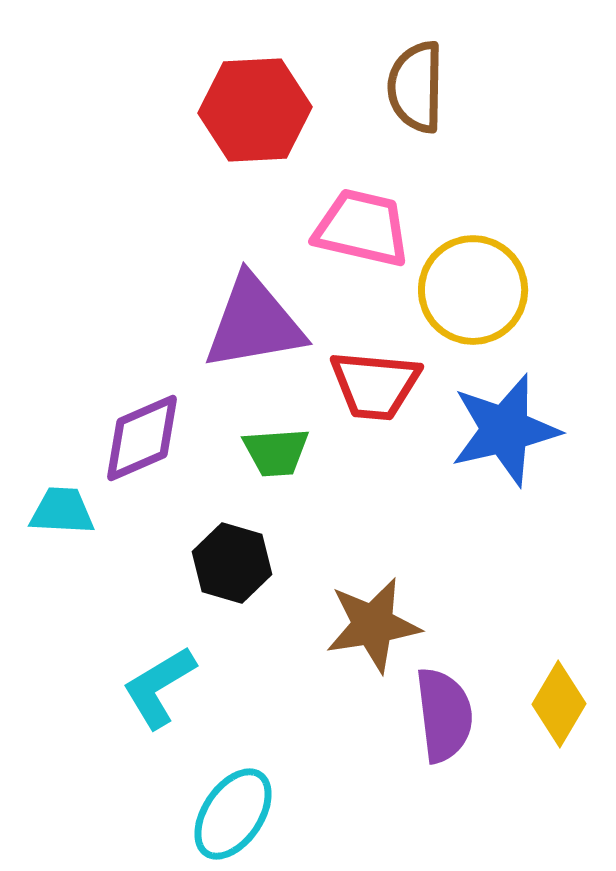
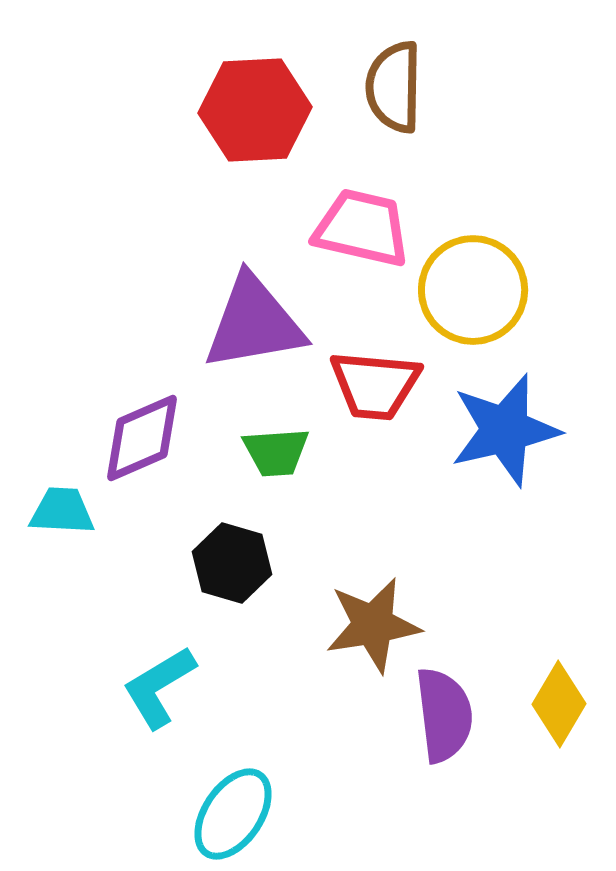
brown semicircle: moved 22 px left
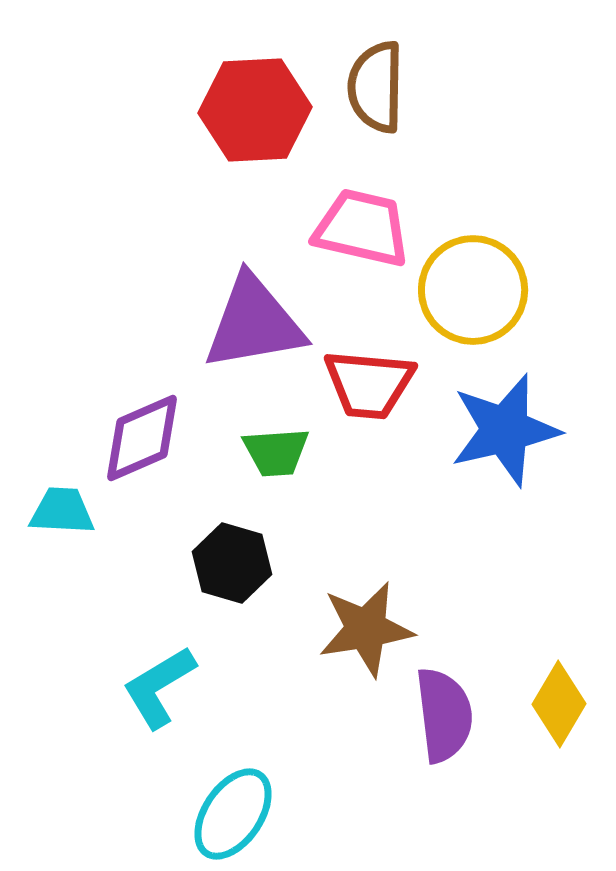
brown semicircle: moved 18 px left
red trapezoid: moved 6 px left, 1 px up
brown star: moved 7 px left, 4 px down
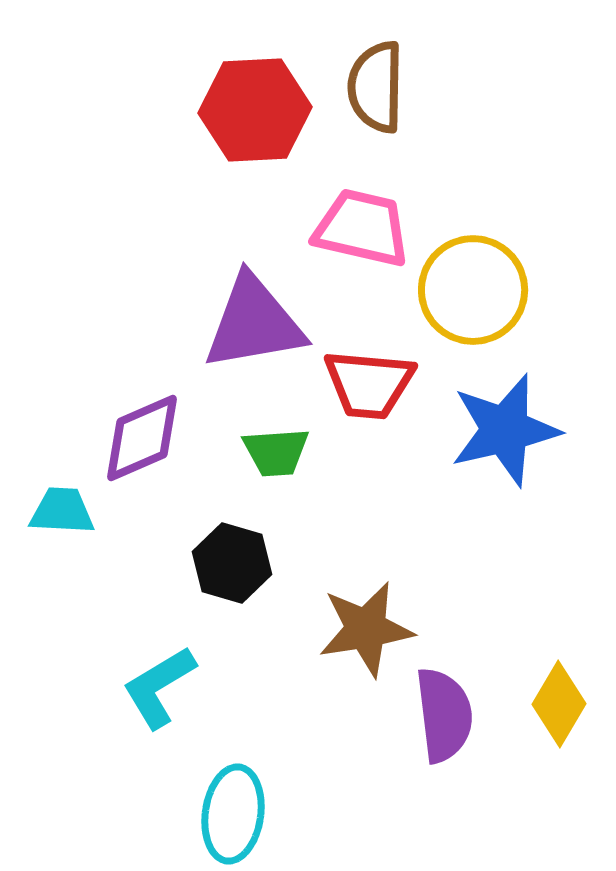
cyan ellipse: rotated 26 degrees counterclockwise
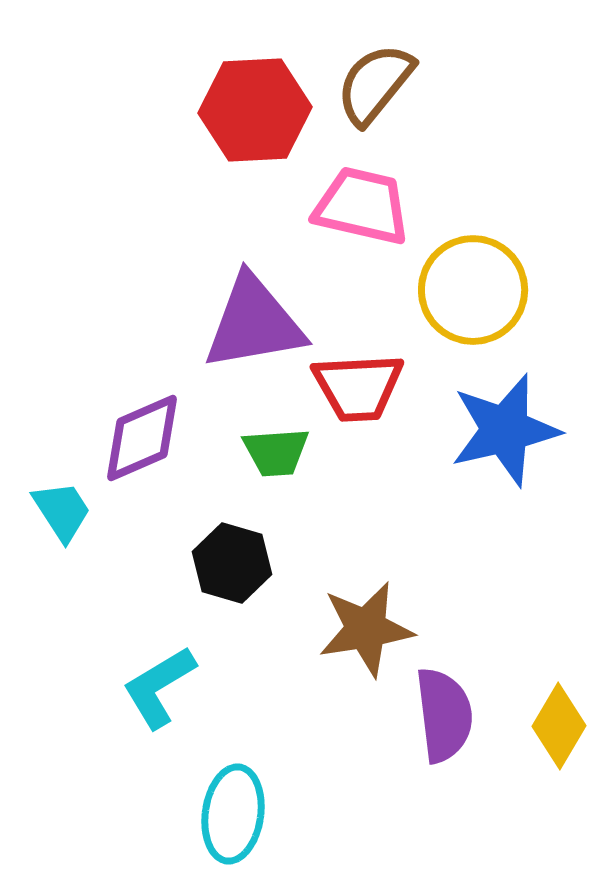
brown semicircle: moved 1 px left, 3 px up; rotated 38 degrees clockwise
pink trapezoid: moved 22 px up
red trapezoid: moved 11 px left, 3 px down; rotated 8 degrees counterclockwise
cyan trapezoid: rotated 54 degrees clockwise
yellow diamond: moved 22 px down
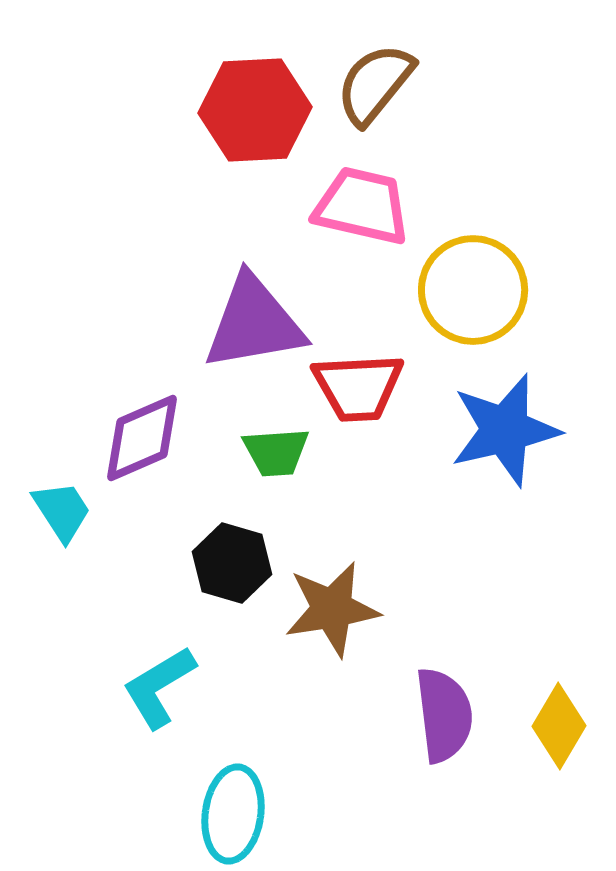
brown star: moved 34 px left, 20 px up
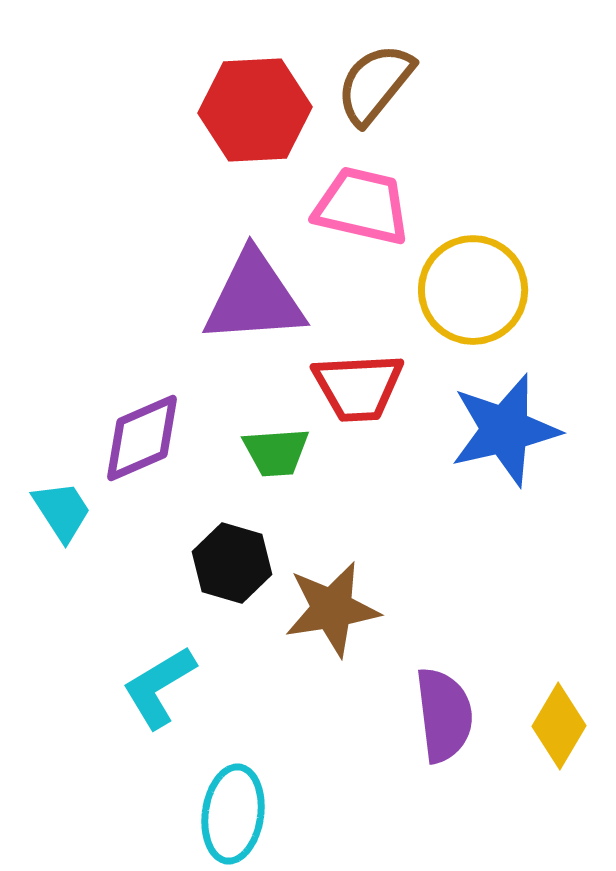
purple triangle: moved 25 px up; rotated 6 degrees clockwise
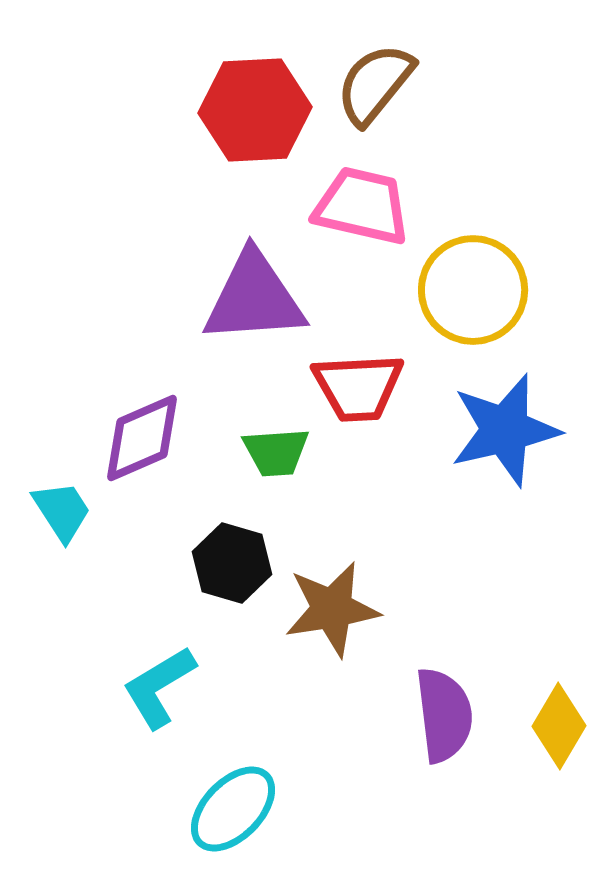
cyan ellipse: moved 5 px up; rotated 36 degrees clockwise
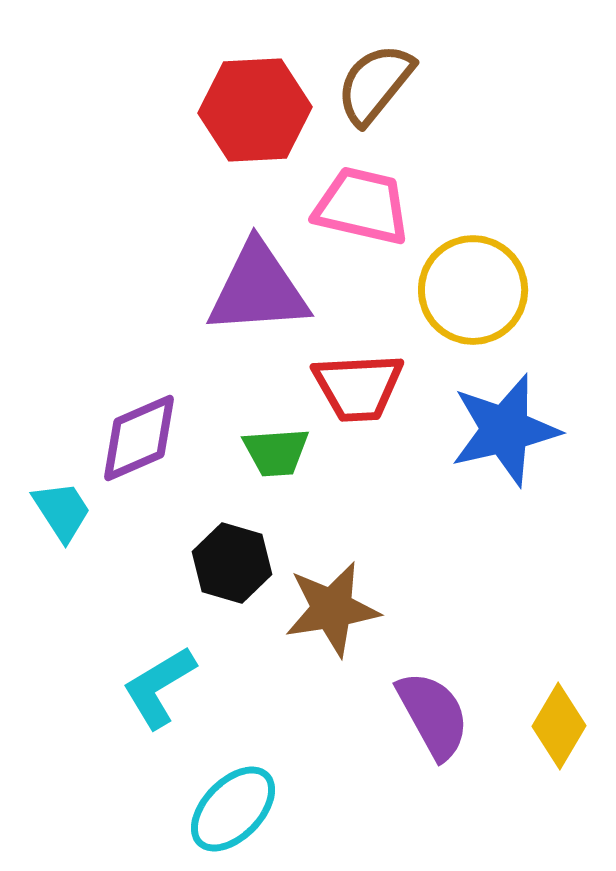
purple triangle: moved 4 px right, 9 px up
purple diamond: moved 3 px left
purple semicircle: moved 11 px left; rotated 22 degrees counterclockwise
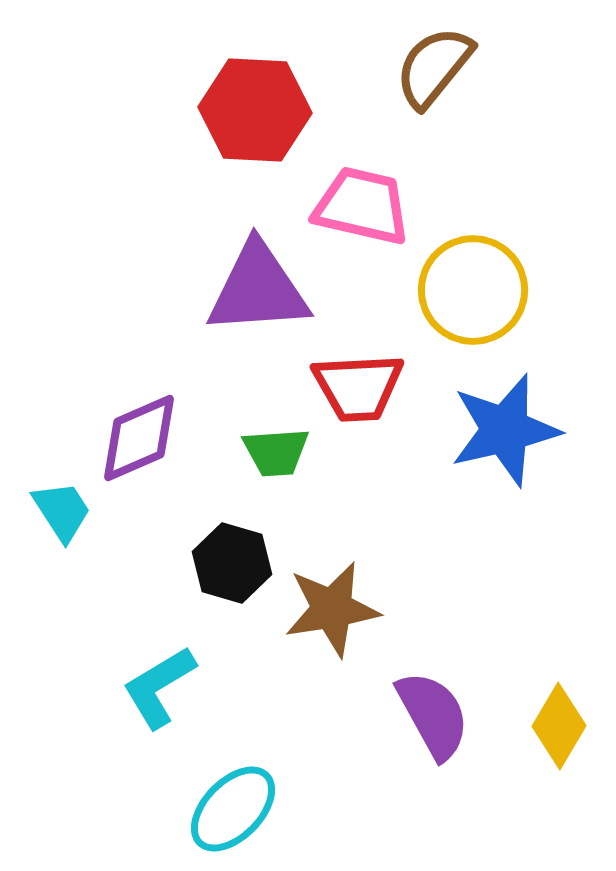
brown semicircle: moved 59 px right, 17 px up
red hexagon: rotated 6 degrees clockwise
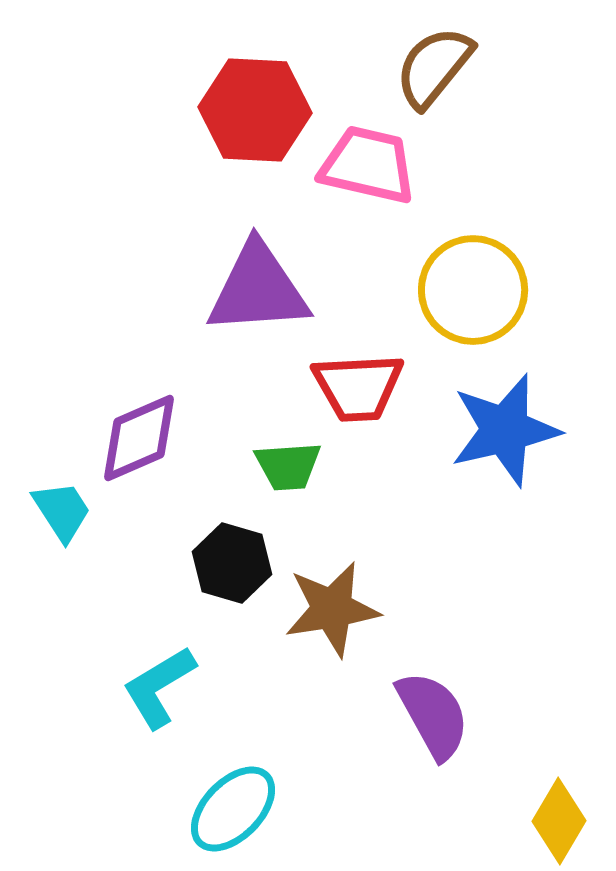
pink trapezoid: moved 6 px right, 41 px up
green trapezoid: moved 12 px right, 14 px down
yellow diamond: moved 95 px down
